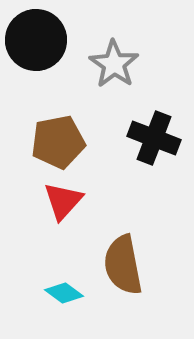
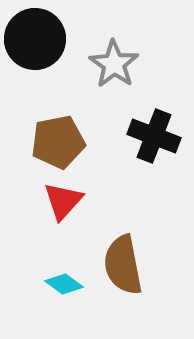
black circle: moved 1 px left, 1 px up
black cross: moved 2 px up
cyan diamond: moved 9 px up
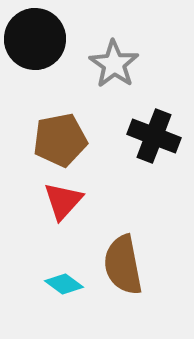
brown pentagon: moved 2 px right, 2 px up
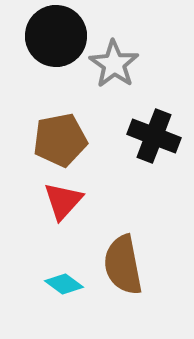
black circle: moved 21 px right, 3 px up
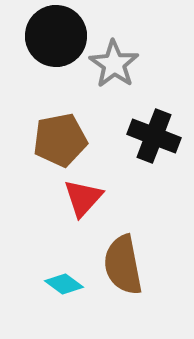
red triangle: moved 20 px right, 3 px up
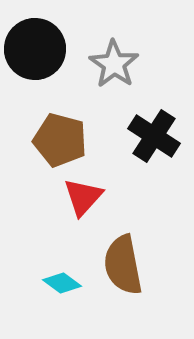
black circle: moved 21 px left, 13 px down
black cross: rotated 12 degrees clockwise
brown pentagon: rotated 26 degrees clockwise
red triangle: moved 1 px up
cyan diamond: moved 2 px left, 1 px up
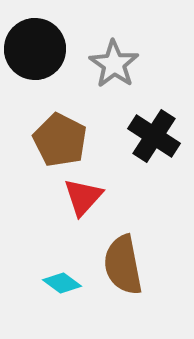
brown pentagon: rotated 12 degrees clockwise
